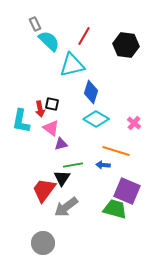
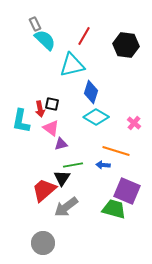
cyan semicircle: moved 4 px left, 1 px up
cyan diamond: moved 2 px up
red trapezoid: rotated 12 degrees clockwise
green trapezoid: moved 1 px left
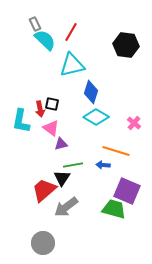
red line: moved 13 px left, 4 px up
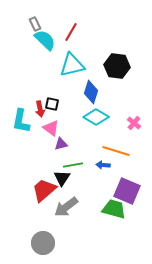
black hexagon: moved 9 px left, 21 px down
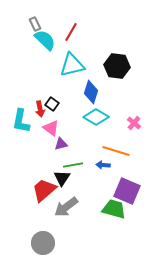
black square: rotated 24 degrees clockwise
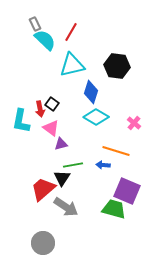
red trapezoid: moved 1 px left, 1 px up
gray arrow: rotated 110 degrees counterclockwise
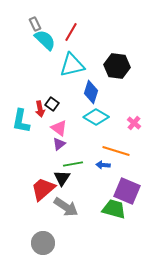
pink triangle: moved 8 px right
purple triangle: moved 2 px left; rotated 24 degrees counterclockwise
green line: moved 1 px up
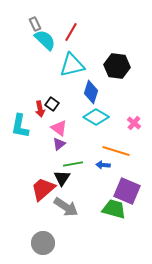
cyan L-shape: moved 1 px left, 5 px down
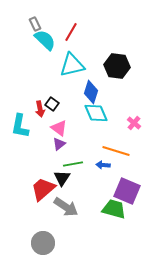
cyan diamond: moved 4 px up; rotated 35 degrees clockwise
